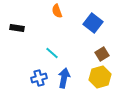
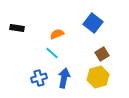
orange semicircle: moved 23 px down; rotated 88 degrees clockwise
yellow hexagon: moved 2 px left
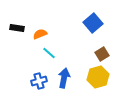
blue square: rotated 12 degrees clockwise
orange semicircle: moved 17 px left
cyan line: moved 3 px left
blue cross: moved 3 px down
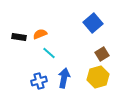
black rectangle: moved 2 px right, 9 px down
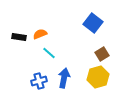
blue square: rotated 12 degrees counterclockwise
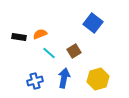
brown square: moved 28 px left, 3 px up
yellow hexagon: moved 2 px down
blue cross: moved 4 px left
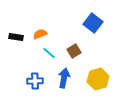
black rectangle: moved 3 px left
blue cross: rotated 14 degrees clockwise
